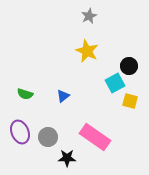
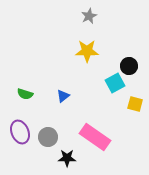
yellow star: rotated 25 degrees counterclockwise
yellow square: moved 5 px right, 3 px down
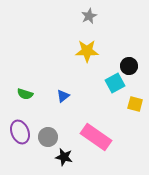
pink rectangle: moved 1 px right
black star: moved 3 px left, 1 px up; rotated 12 degrees clockwise
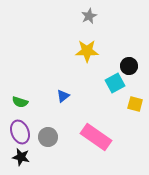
green semicircle: moved 5 px left, 8 px down
black star: moved 43 px left
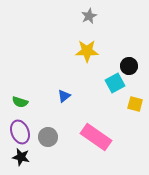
blue triangle: moved 1 px right
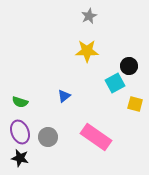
black star: moved 1 px left, 1 px down
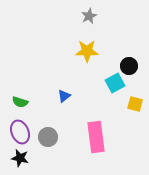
pink rectangle: rotated 48 degrees clockwise
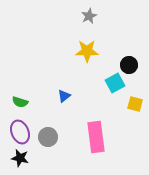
black circle: moved 1 px up
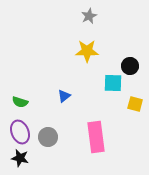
black circle: moved 1 px right, 1 px down
cyan square: moved 2 px left; rotated 30 degrees clockwise
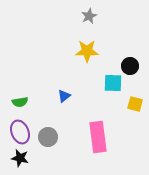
green semicircle: rotated 28 degrees counterclockwise
pink rectangle: moved 2 px right
